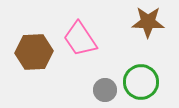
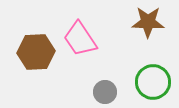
brown hexagon: moved 2 px right
green circle: moved 12 px right
gray circle: moved 2 px down
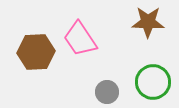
gray circle: moved 2 px right
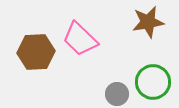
brown star: rotated 12 degrees counterclockwise
pink trapezoid: rotated 12 degrees counterclockwise
gray circle: moved 10 px right, 2 px down
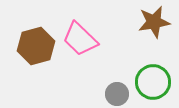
brown star: moved 6 px right
brown hexagon: moved 6 px up; rotated 12 degrees counterclockwise
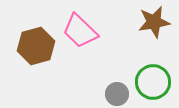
pink trapezoid: moved 8 px up
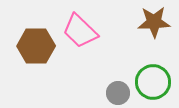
brown star: rotated 8 degrees clockwise
brown hexagon: rotated 15 degrees clockwise
gray circle: moved 1 px right, 1 px up
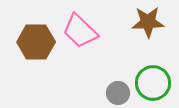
brown star: moved 6 px left
brown hexagon: moved 4 px up
green circle: moved 1 px down
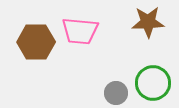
pink trapezoid: rotated 39 degrees counterclockwise
gray circle: moved 2 px left
